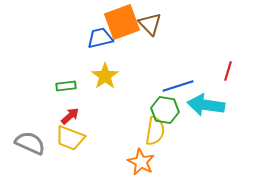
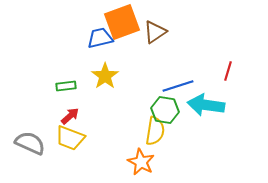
brown triangle: moved 5 px right, 8 px down; rotated 40 degrees clockwise
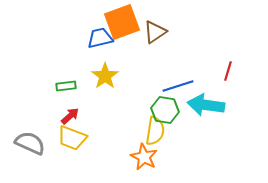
yellow trapezoid: moved 2 px right
orange star: moved 3 px right, 5 px up
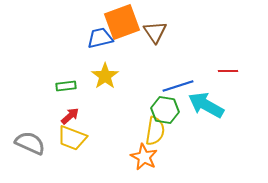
brown triangle: rotated 30 degrees counterclockwise
red line: rotated 72 degrees clockwise
cyan arrow: rotated 21 degrees clockwise
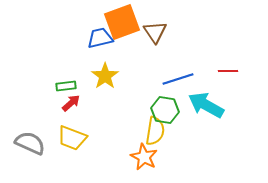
blue line: moved 7 px up
red arrow: moved 1 px right, 13 px up
